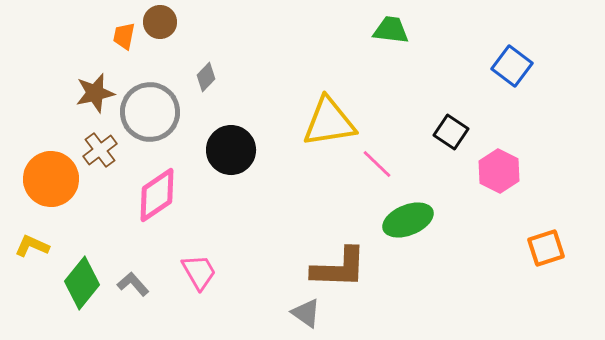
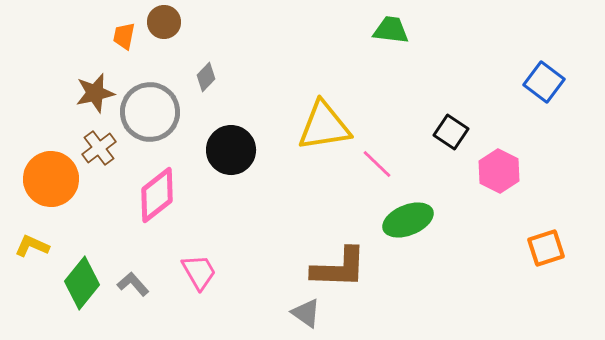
brown circle: moved 4 px right
blue square: moved 32 px right, 16 px down
yellow triangle: moved 5 px left, 4 px down
brown cross: moved 1 px left, 2 px up
pink diamond: rotated 4 degrees counterclockwise
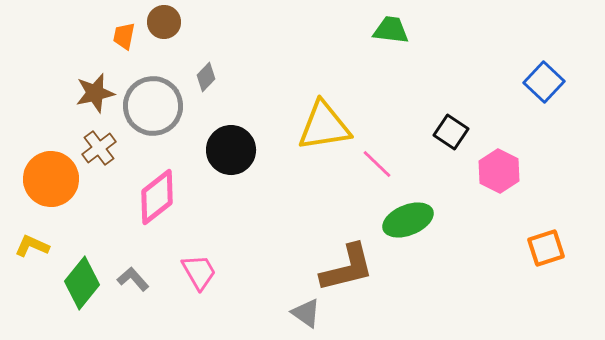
blue square: rotated 6 degrees clockwise
gray circle: moved 3 px right, 6 px up
pink diamond: moved 2 px down
brown L-shape: moved 8 px right; rotated 16 degrees counterclockwise
gray L-shape: moved 5 px up
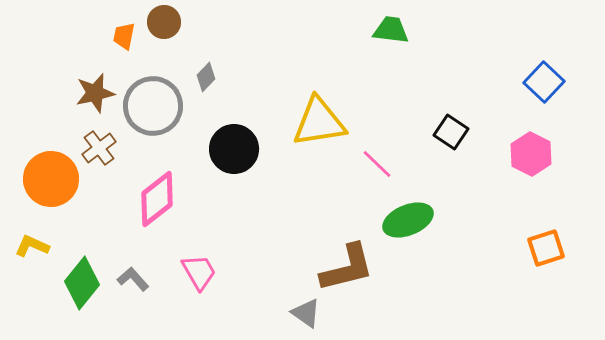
yellow triangle: moved 5 px left, 4 px up
black circle: moved 3 px right, 1 px up
pink hexagon: moved 32 px right, 17 px up
pink diamond: moved 2 px down
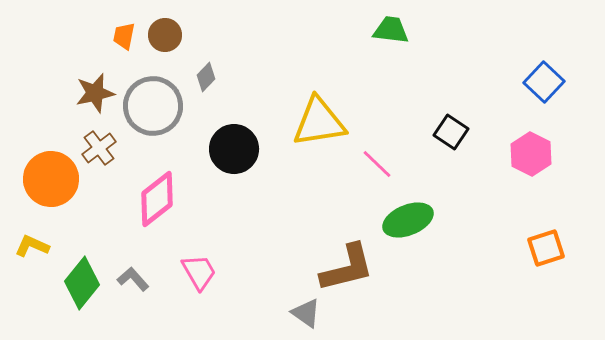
brown circle: moved 1 px right, 13 px down
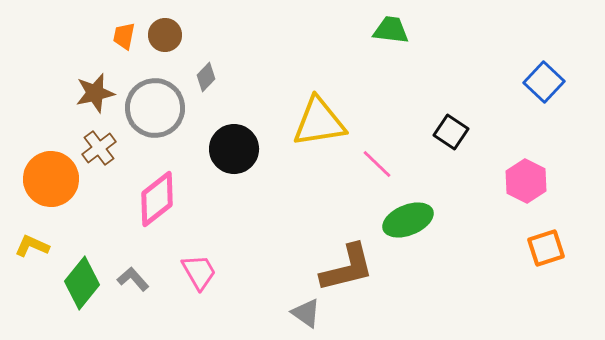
gray circle: moved 2 px right, 2 px down
pink hexagon: moved 5 px left, 27 px down
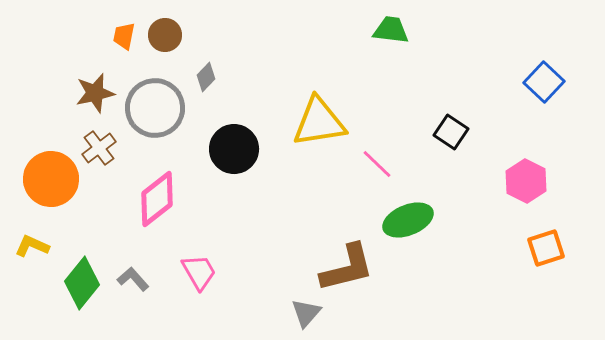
gray triangle: rotated 36 degrees clockwise
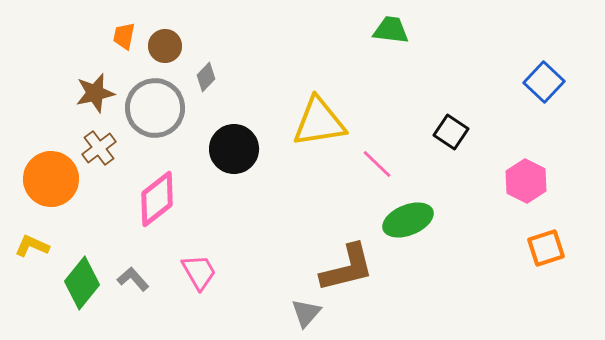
brown circle: moved 11 px down
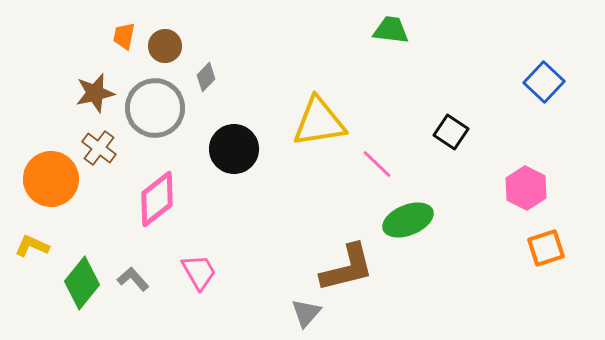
brown cross: rotated 16 degrees counterclockwise
pink hexagon: moved 7 px down
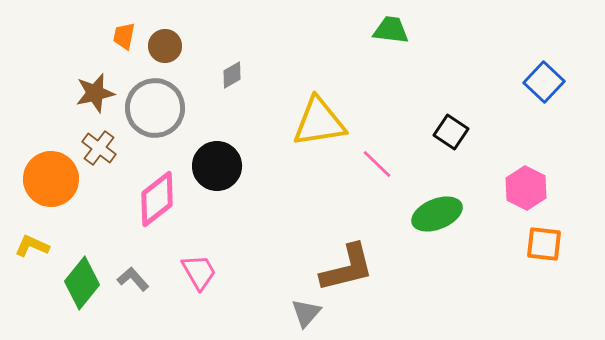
gray diamond: moved 26 px right, 2 px up; rotated 16 degrees clockwise
black circle: moved 17 px left, 17 px down
green ellipse: moved 29 px right, 6 px up
orange square: moved 2 px left, 4 px up; rotated 24 degrees clockwise
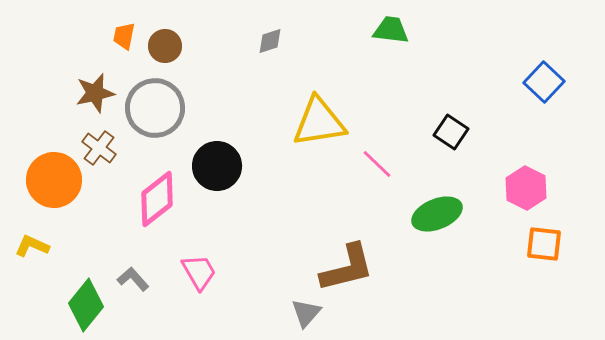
gray diamond: moved 38 px right, 34 px up; rotated 12 degrees clockwise
orange circle: moved 3 px right, 1 px down
green diamond: moved 4 px right, 22 px down
